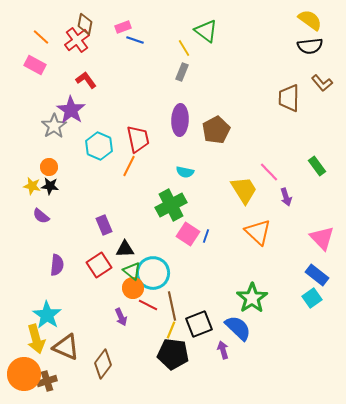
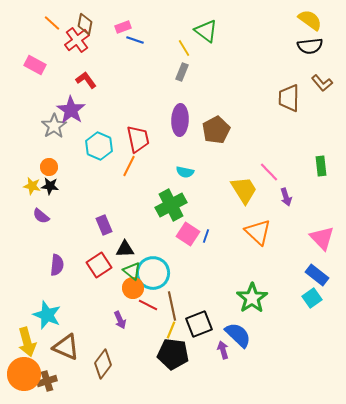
orange line at (41, 37): moved 11 px right, 14 px up
green rectangle at (317, 166): moved 4 px right; rotated 30 degrees clockwise
cyan star at (47, 315): rotated 12 degrees counterclockwise
purple arrow at (121, 317): moved 1 px left, 3 px down
blue semicircle at (238, 328): moved 7 px down
yellow arrow at (36, 339): moved 9 px left, 3 px down
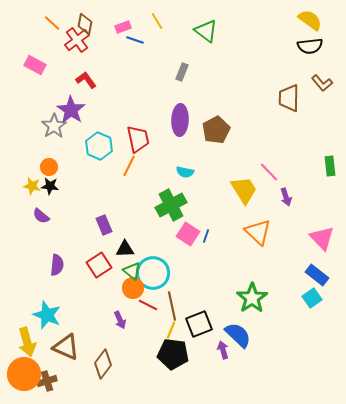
yellow line at (184, 48): moved 27 px left, 27 px up
green rectangle at (321, 166): moved 9 px right
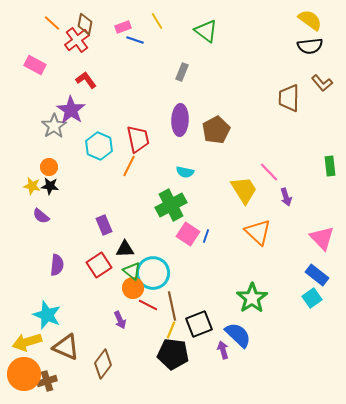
yellow arrow at (27, 342): rotated 88 degrees clockwise
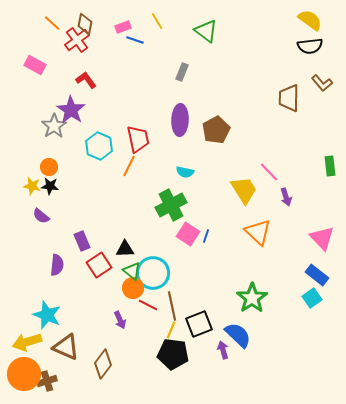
purple rectangle at (104, 225): moved 22 px left, 16 px down
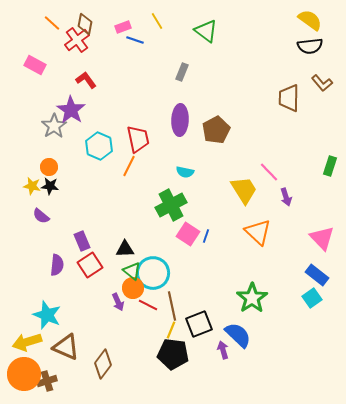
green rectangle at (330, 166): rotated 24 degrees clockwise
red square at (99, 265): moved 9 px left
purple arrow at (120, 320): moved 2 px left, 18 px up
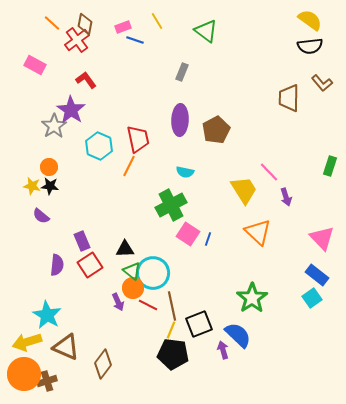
blue line at (206, 236): moved 2 px right, 3 px down
cyan star at (47, 315): rotated 8 degrees clockwise
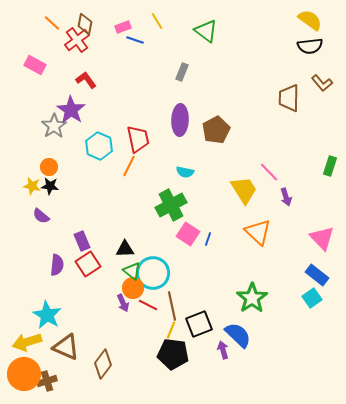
red square at (90, 265): moved 2 px left, 1 px up
purple arrow at (118, 302): moved 5 px right, 1 px down
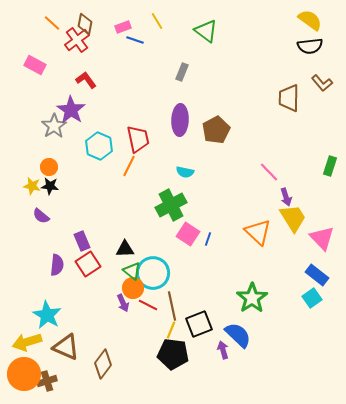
yellow trapezoid at (244, 190): moved 49 px right, 28 px down
